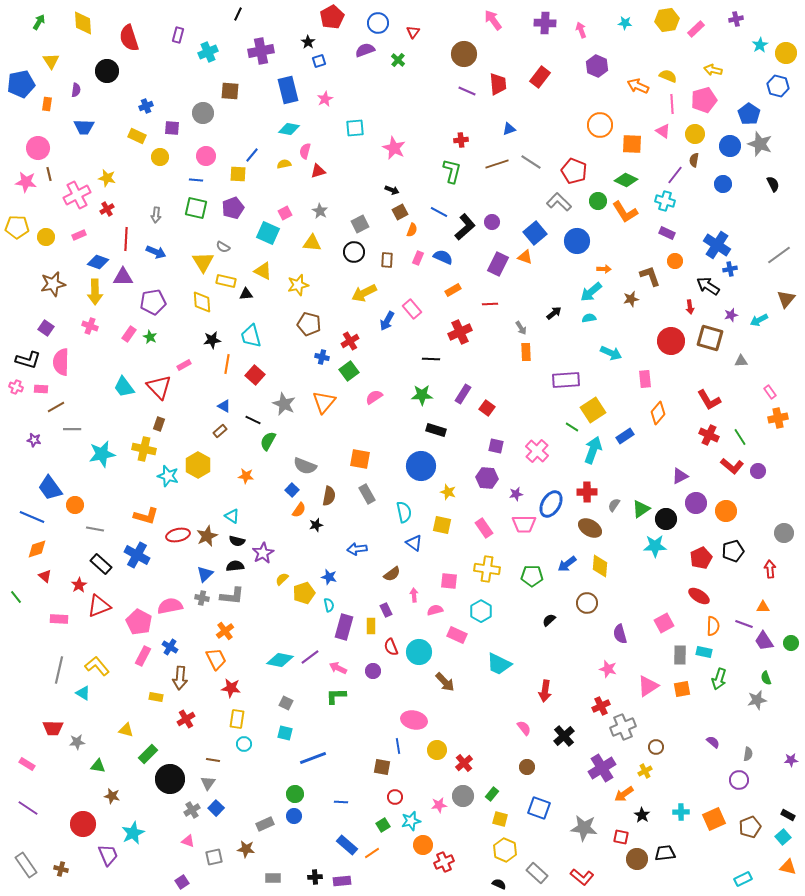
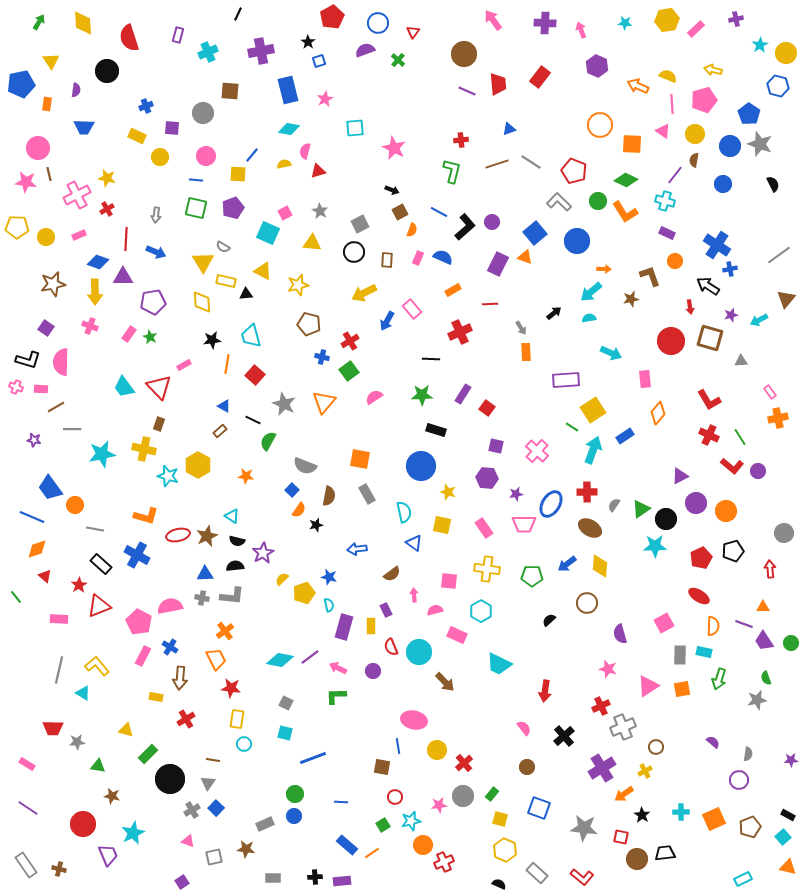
blue triangle at (205, 574): rotated 42 degrees clockwise
brown cross at (61, 869): moved 2 px left
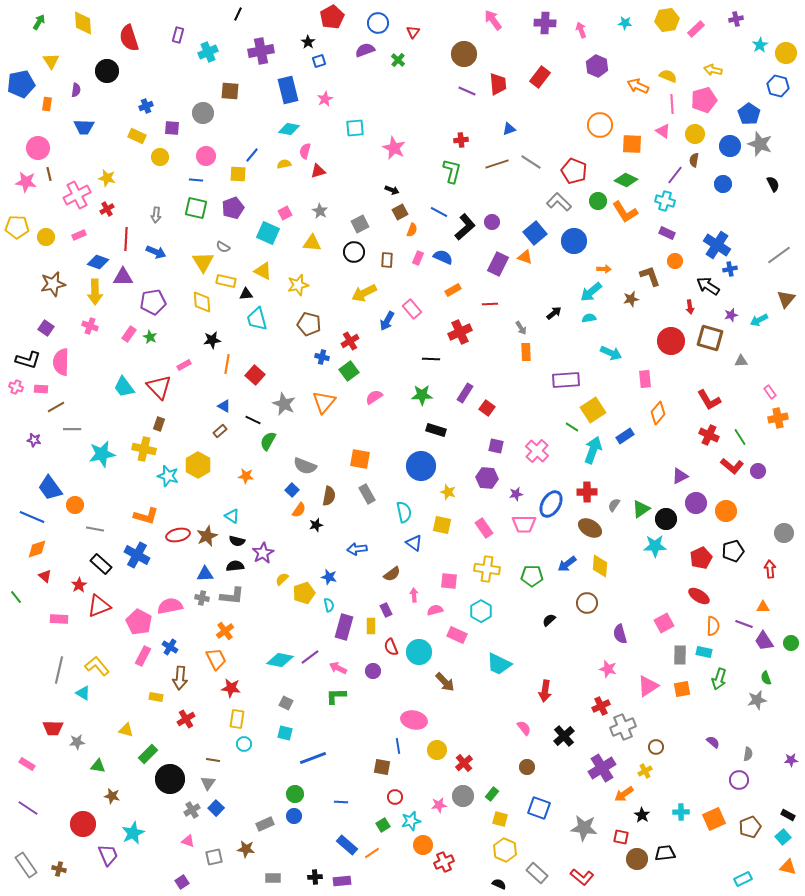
blue circle at (577, 241): moved 3 px left
cyan trapezoid at (251, 336): moved 6 px right, 17 px up
purple rectangle at (463, 394): moved 2 px right, 1 px up
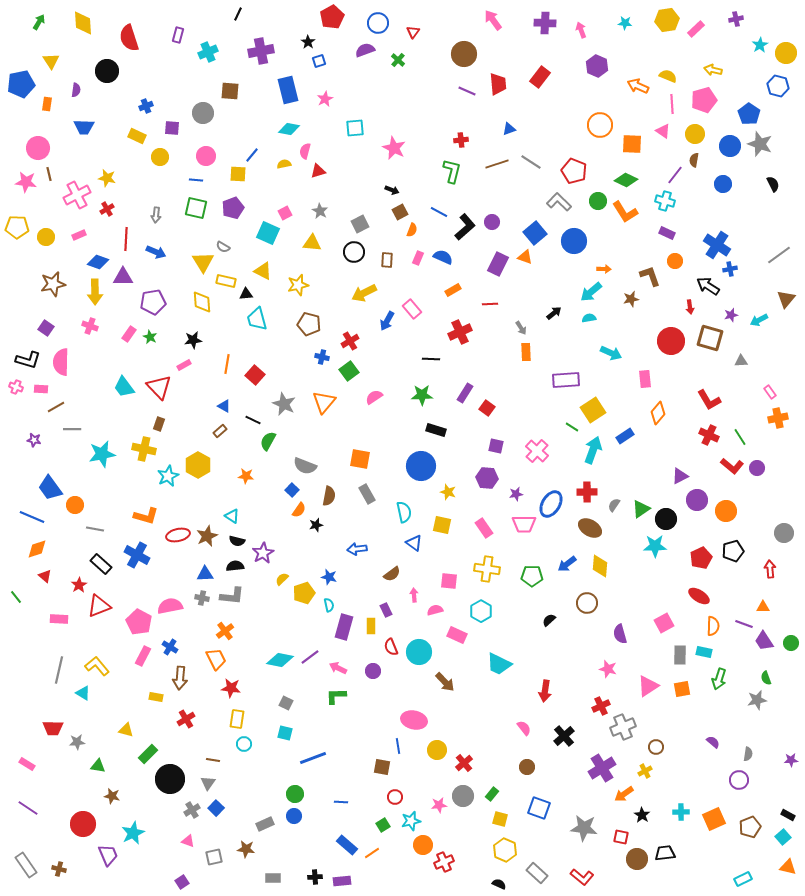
black star at (212, 340): moved 19 px left
purple circle at (758, 471): moved 1 px left, 3 px up
cyan star at (168, 476): rotated 30 degrees clockwise
purple circle at (696, 503): moved 1 px right, 3 px up
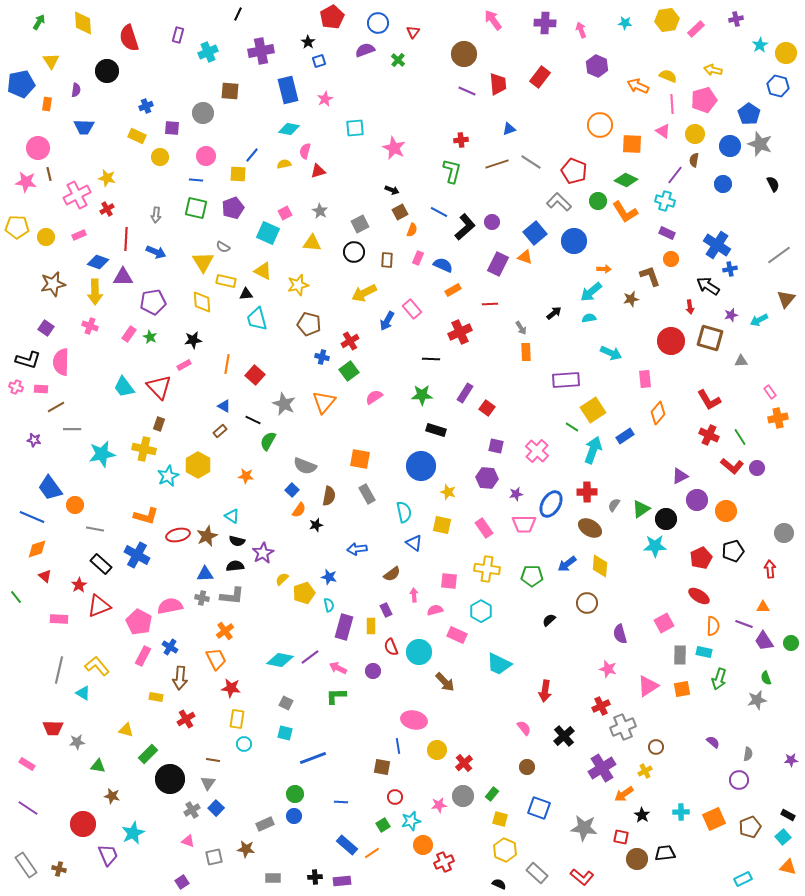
blue semicircle at (443, 257): moved 8 px down
orange circle at (675, 261): moved 4 px left, 2 px up
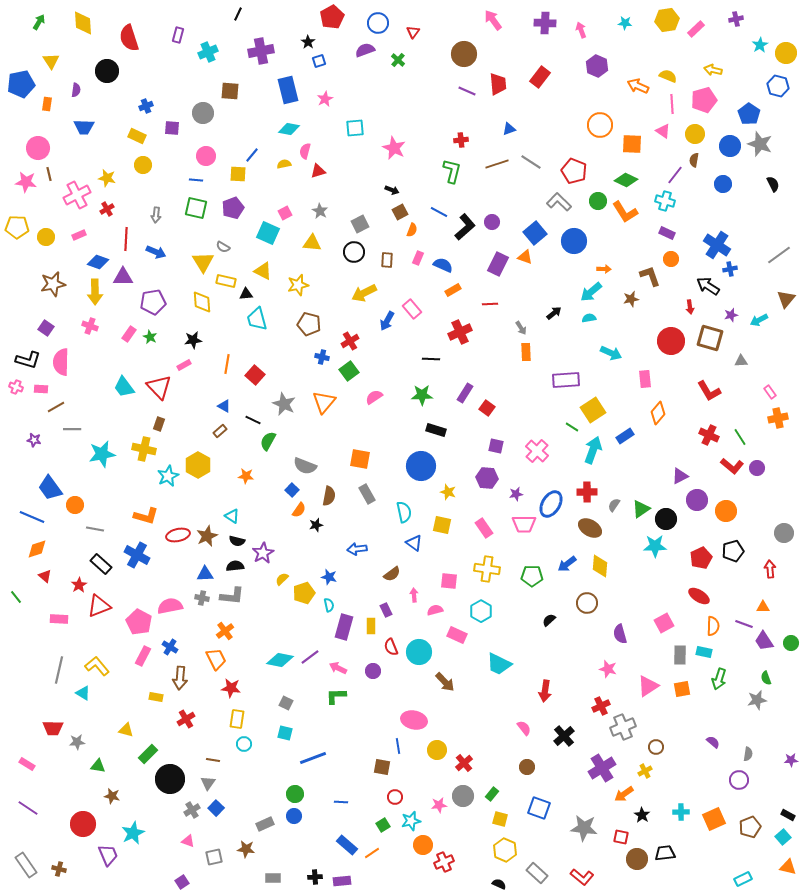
yellow circle at (160, 157): moved 17 px left, 8 px down
red L-shape at (709, 400): moved 9 px up
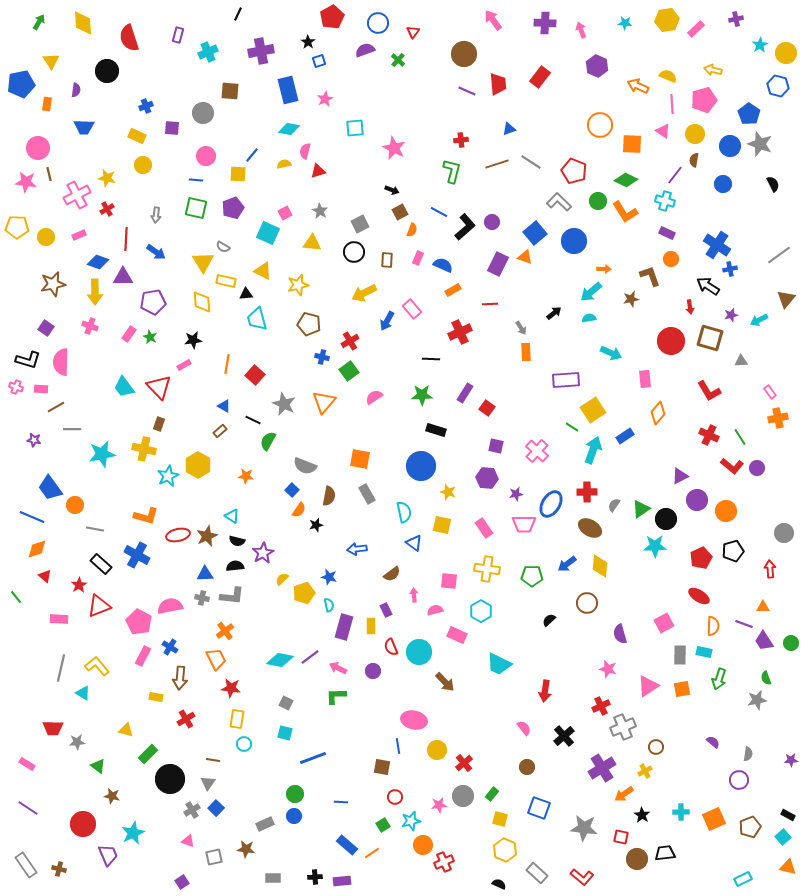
blue arrow at (156, 252): rotated 12 degrees clockwise
gray line at (59, 670): moved 2 px right, 2 px up
green triangle at (98, 766): rotated 28 degrees clockwise
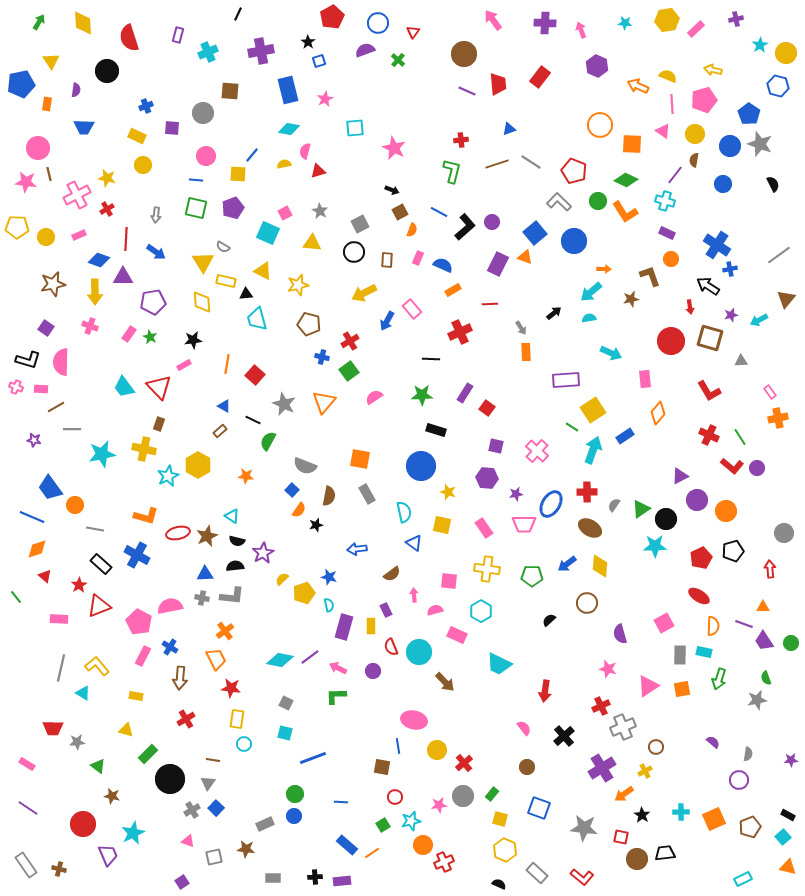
blue diamond at (98, 262): moved 1 px right, 2 px up
red ellipse at (178, 535): moved 2 px up
yellow rectangle at (156, 697): moved 20 px left, 1 px up
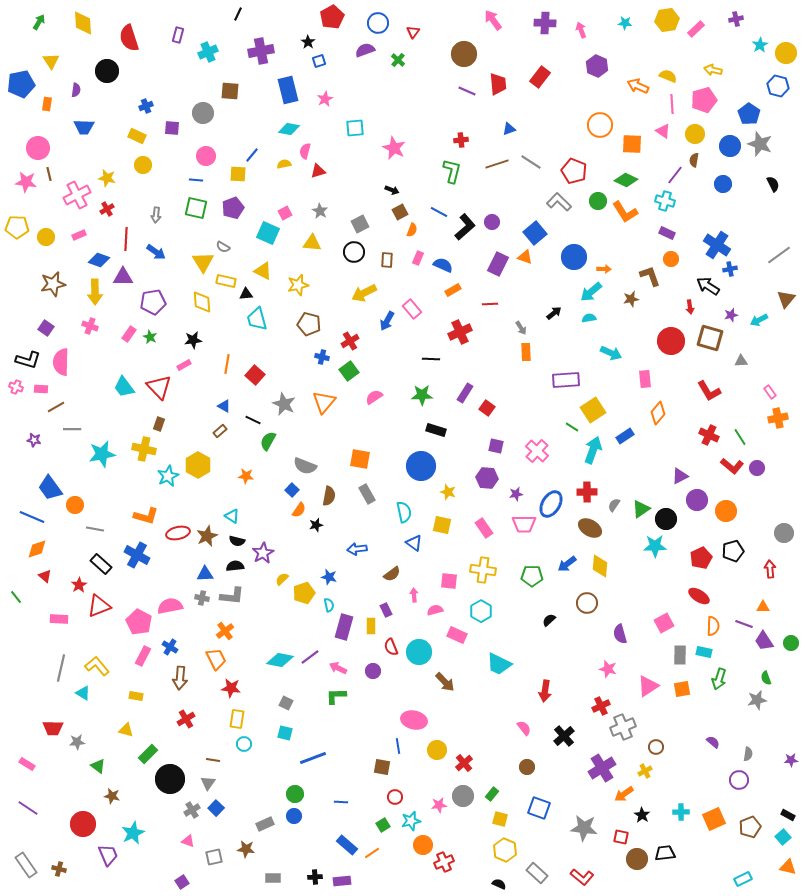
blue circle at (574, 241): moved 16 px down
yellow cross at (487, 569): moved 4 px left, 1 px down
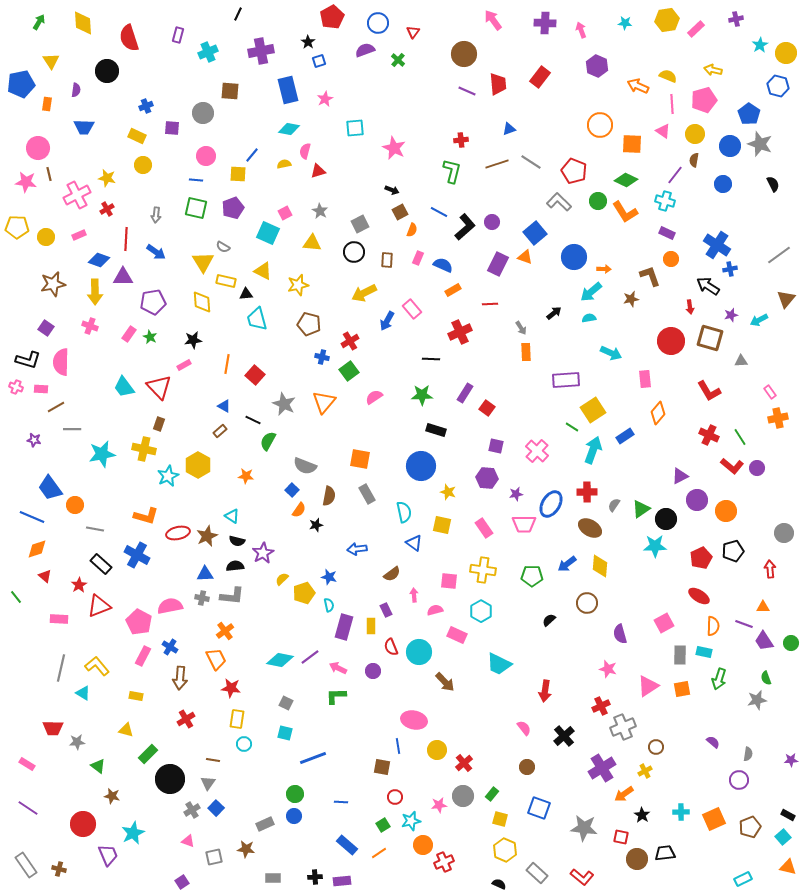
orange line at (372, 853): moved 7 px right
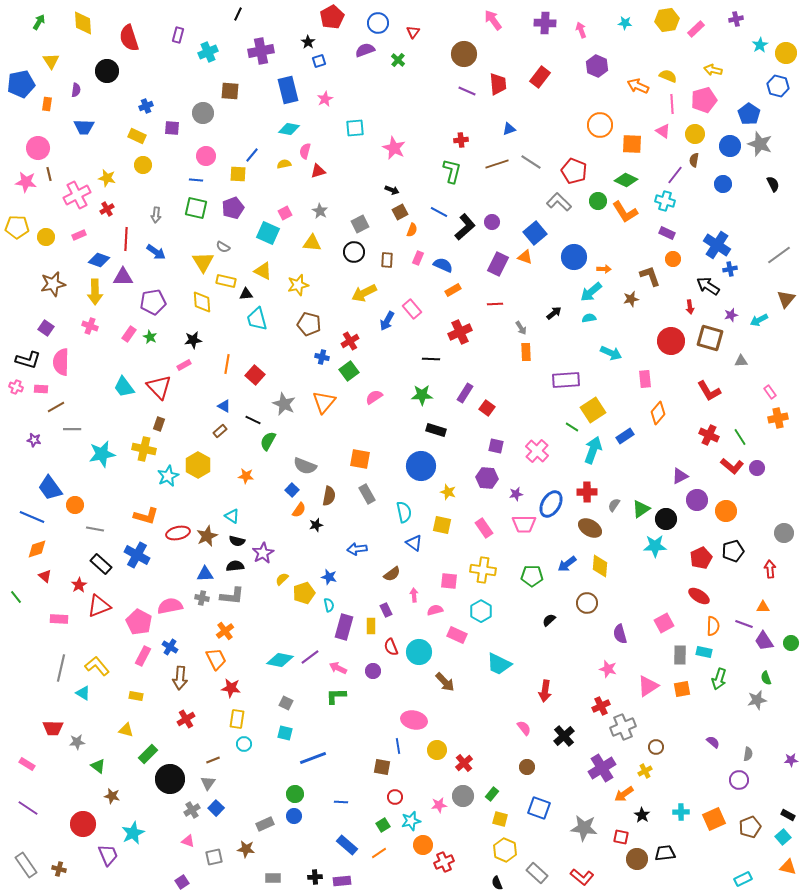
orange circle at (671, 259): moved 2 px right
red line at (490, 304): moved 5 px right
brown line at (213, 760): rotated 32 degrees counterclockwise
black semicircle at (499, 884): moved 2 px left, 1 px up; rotated 136 degrees counterclockwise
